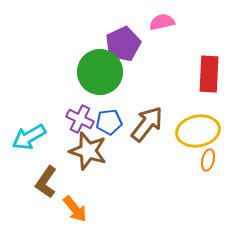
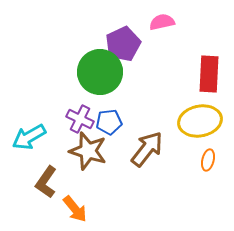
brown arrow: moved 25 px down
yellow ellipse: moved 2 px right, 10 px up
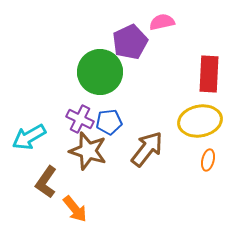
purple pentagon: moved 7 px right, 2 px up
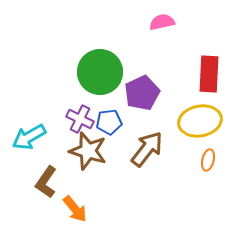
purple pentagon: moved 12 px right, 51 px down
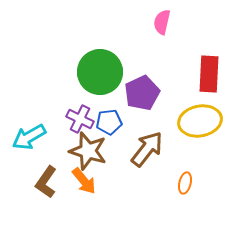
pink semicircle: rotated 65 degrees counterclockwise
orange ellipse: moved 23 px left, 23 px down
orange arrow: moved 9 px right, 28 px up
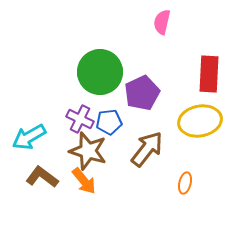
brown L-shape: moved 4 px left, 5 px up; rotated 92 degrees clockwise
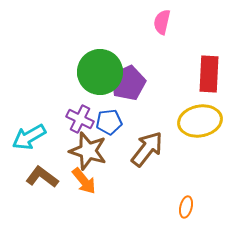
purple pentagon: moved 14 px left, 10 px up
orange ellipse: moved 1 px right, 24 px down
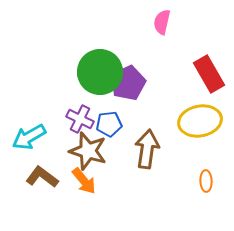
red rectangle: rotated 33 degrees counterclockwise
blue pentagon: moved 2 px down
brown arrow: rotated 30 degrees counterclockwise
orange ellipse: moved 20 px right, 26 px up; rotated 15 degrees counterclockwise
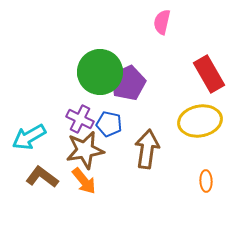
blue pentagon: rotated 20 degrees clockwise
brown star: moved 3 px left, 1 px up; rotated 27 degrees counterclockwise
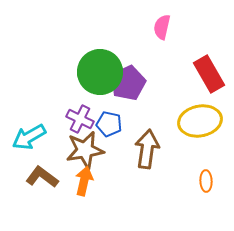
pink semicircle: moved 5 px down
orange arrow: rotated 128 degrees counterclockwise
